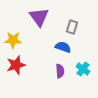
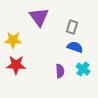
blue semicircle: moved 12 px right
red star: rotated 18 degrees clockwise
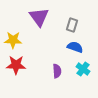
gray rectangle: moved 2 px up
purple semicircle: moved 3 px left
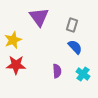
yellow star: rotated 24 degrees counterclockwise
blue semicircle: rotated 28 degrees clockwise
cyan cross: moved 5 px down
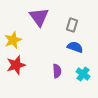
blue semicircle: rotated 28 degrees counterclockwise
red star: rotated 18 degrees counterclockwise
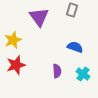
gray rectangle: moved 15 px up
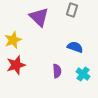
purple triangle: rotated 10 degrees counterclockwise
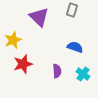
red star: moved 7 px right, 1 px up
